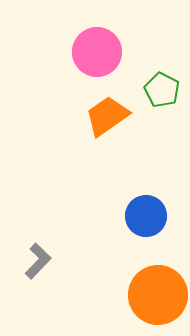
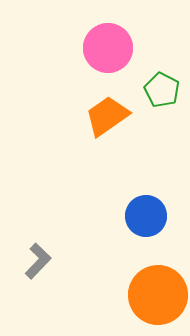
pink circle: moved 11 px right, 4 px up
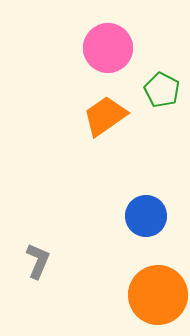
orange trapezoid: moved 2 px left
gray L-shape: rotated 21 degrees counterclockwise
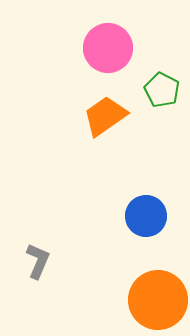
orange circle: moved 5 px down
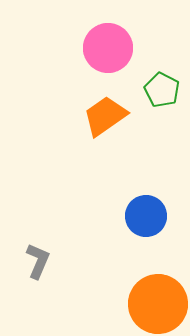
orange circle: moved 4 px down
